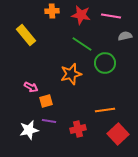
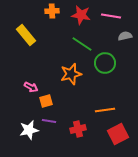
red square: rotated 15 degrees clockwise
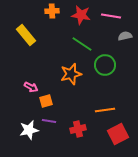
green circle: moved 2 px down
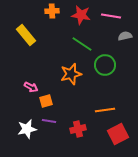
white star: moved 2 px left, 1 px up
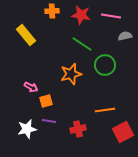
red square: moved 5 px right, 2 px up
